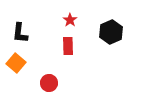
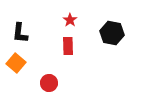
black hexagon: moved 1 px right, 1 px down; rotated 25 degrees counterclockwise
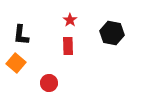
black L-shape: moved 1 px right, 2 px down
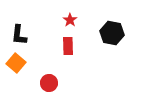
black L-shape: moved 2 px left
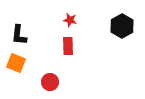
red star: rotated 24 degrees counterclockwise
black hexagon: moved 10 px right, 7 px up; rotated 20 degrees clockwise
orange square: rotated 18 degrees counterclockwise
red circle: moved 1 px right, 1 px up
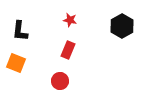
black L-shape: moved 1 px right, 4 px up
red rectangle: moved 4 px down; rotated 24 degrees clockwise
red circle: moved 10 px right, 1 px up
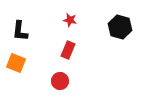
black hexagon: moved 2 px left, 1 px down; rotated 15 degrees counterclockwise
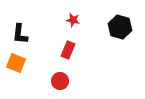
red star: moved 3 px right
black L-shape: moved 3 px down
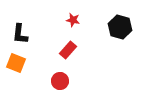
red rectangle: rotated 18 degrees clockwise
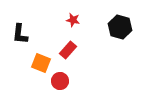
orange square: moved 25 px right
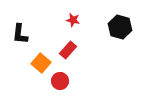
orange square: rotated 18 degrees clockwise
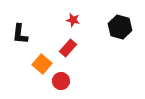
red rectangle: moved 2 px up
orange square: moved 1 px right, 1 px down
red circle: moved 1 px right
